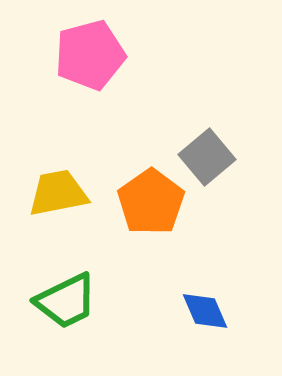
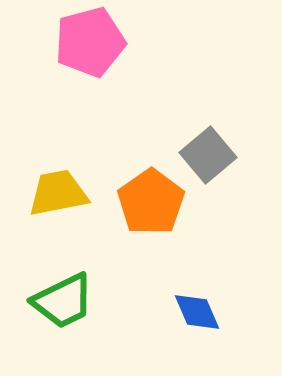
pink pentagon: moved 13 px up
gray square: moved 1 px right, 2 px up
green trapezoid: moved 3 px left
blue diamond: moved 8 px left, 1 px down
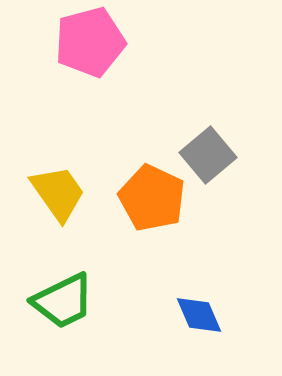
yellow trapezoid: rotated 66 degrees clockwise
orange pentagon: moved 1 px right, 4 px up; rotated 12 degrees counterclockwise
blue diamond: moved 2 px right, 3 px down
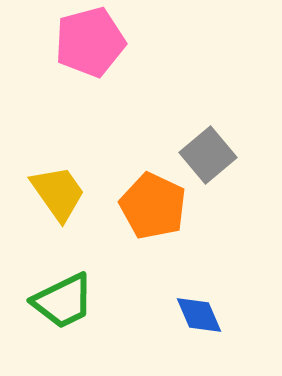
orange pentagon: moved 1 px right, 8 px down
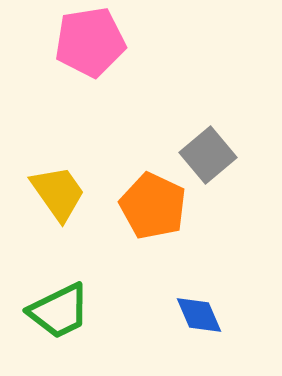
pink pentagon: rotated 6 degrees clockwise
green trapezoid: moved 4 px left, 10 px down
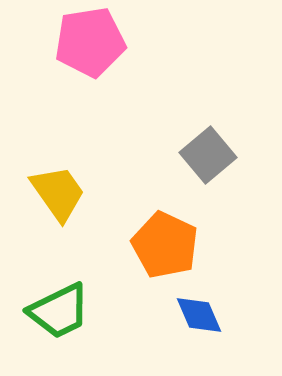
orange pentagon: moved 12 px right, 39 px down
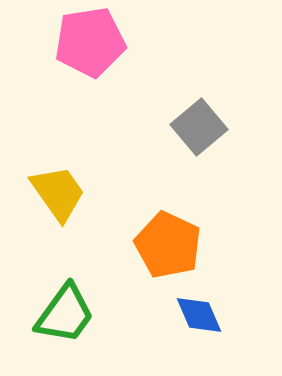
gray square: moved 9 px left, 28 px up
orange pentagon: moved 3 px right
green trapezoid: moved 6 px right, 3 px down; rotated 28 degrees counterclockwise
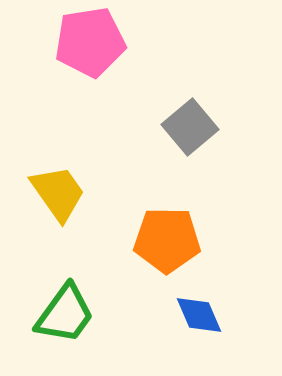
gray square: moved 9 px left
orange pentagon: moved 1 px left, 5 px up; rotated 24 degrees counterclockwise
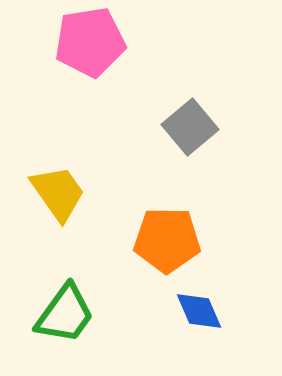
blue diamond: moved 4 px up
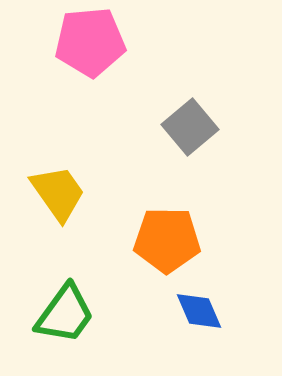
pink pentagon: rotated 4 degrees clockwise
